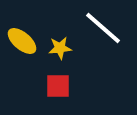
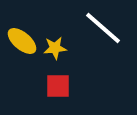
yellow star: moved 5 px left
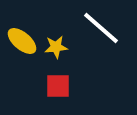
white line: moved 2 px left
yellow star: moved 1 px right, 1 px up
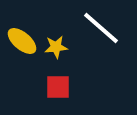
red square: moved 1 px down
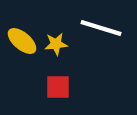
white line: rotated 24 degrees counterclockwise
yellow star: moved 3 px up
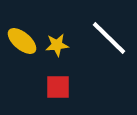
white line: moved 8 px right, 10 px down; rotated 27 degrees clockwise
yellow star: moved 1 px right, 1 px down
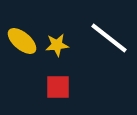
white line: rotated 6 degrees counterclockwise
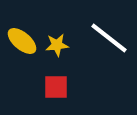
red square: moved 2 px left
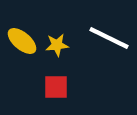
white line: rotated 12 degrees counterclockwise
